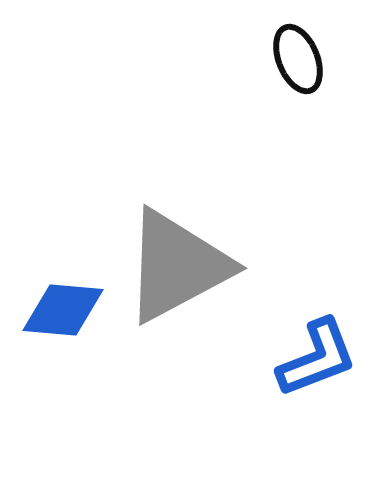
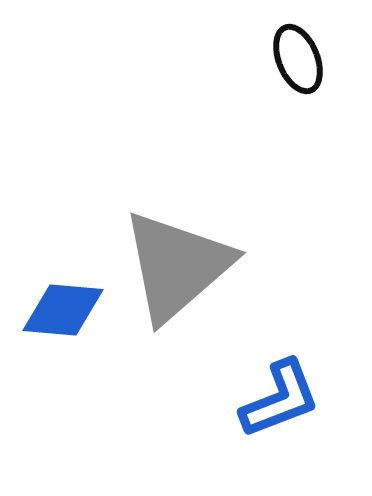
gray triangle: rotated 13 degrees counterclockwise
blue L-shape: moved 37 px left, 41 px down
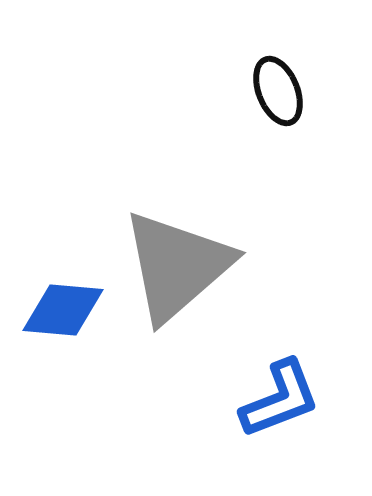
black ellipse: moved 20 px left, 32 px down
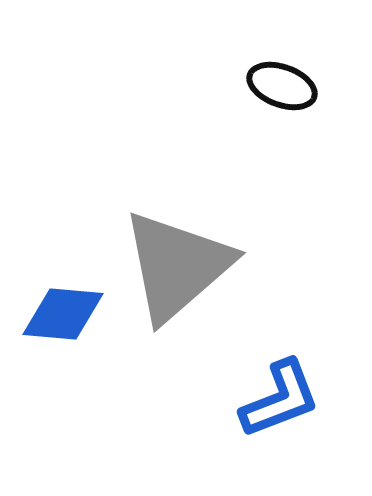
black ellipse: moved 4 px right, 5 px up; rotated 48 degrees counterclockwise
blue diamond: moved 4 px down
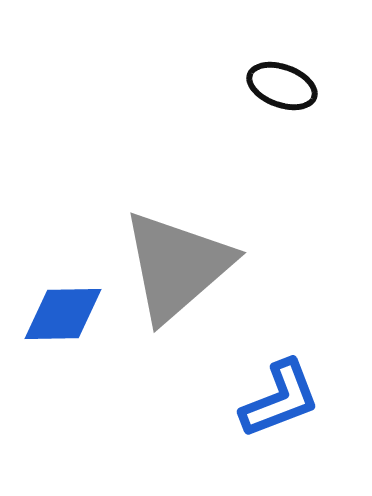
blue diamond: rotated 6 degrees counterclockwise
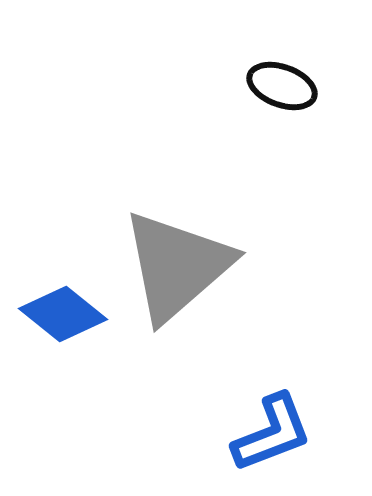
blue diamond: rotated 40 degrees clockwise
blue L-shape: moved 8 px left, 34 px down
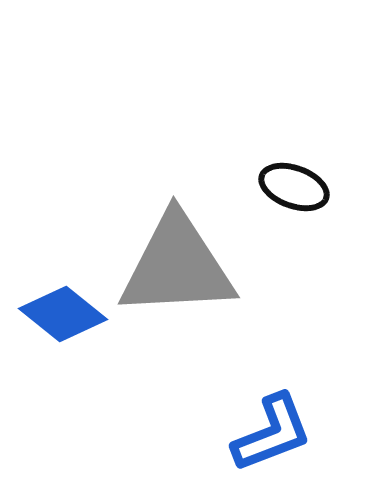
black ellipse: moved 12 px right, 101 px down
gray triangle: rotated 38 degrees clockwise
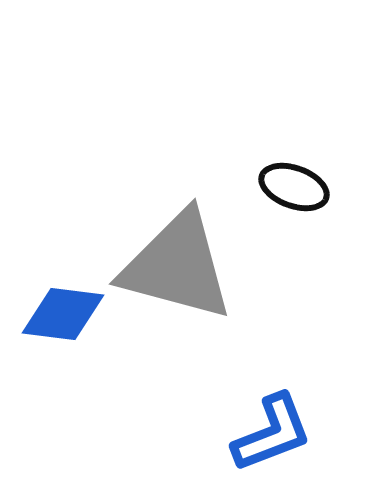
gray triangle: rotated 18 degrees clockwise
blue diamond: rotated 32 degrees counterclockwise
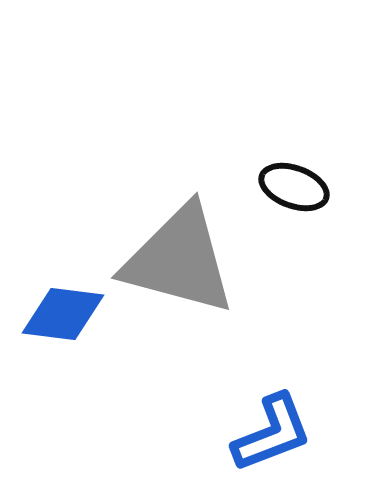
gray triangle: moved 2 px right, 6 px up
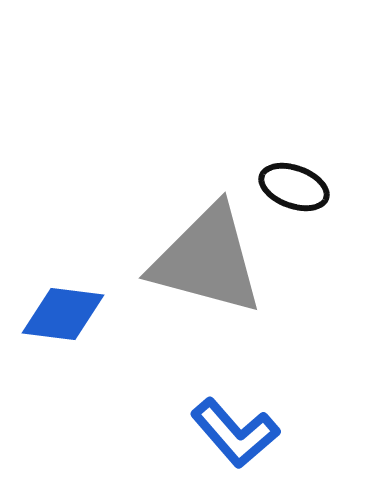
gray triangle: moved 28 px right
blue L-shape: moved 37 px left; rotated 70 degrees clockwise
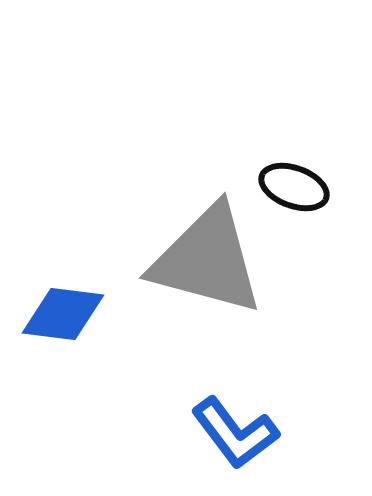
blue L-shape: rotated 4 degrees clockwise
